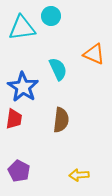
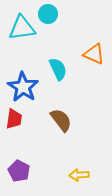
cyan circle: moved 3 px left, 2 px up
brown semicircle: rotated 45 degrees counterclockwise
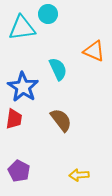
orange triangle: moved 3 px up
